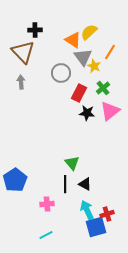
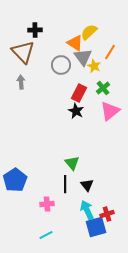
orange triangle: moved 2 px right, 3 px down
gray circle: moved 8 px up
black star: moved 11 px left, 2 px up; rotated 21 degrees clockwise
black triangle: moved 2 px right, 1 px down; rotated 24 degrees clockwise
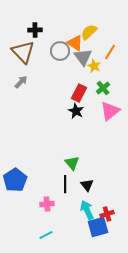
gray circle: moved 1 px left, 14 px up
gray arrow: rotated 48 degrees clockwise
blue square: moved 2 px right
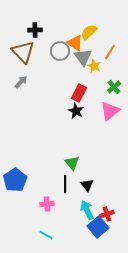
green cross: moved 11 px right, 1 px up
blue square: rotated 25 degrees counterclockwise
cyan line: rotated 56 degrees clockwise
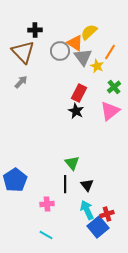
yellow star: moved 3 px right
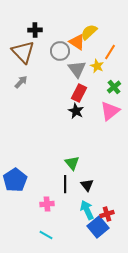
orange triangle: moved 2 px right, 1 px up
gray triangle: moved 6 px left, 12 px down
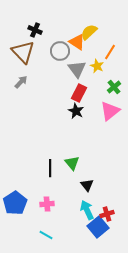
black cross: rotated 24 degrees clockwise
blue pentagon: moved 23 px down
black line: moved 15 px left, 16 px up
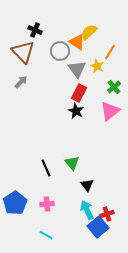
black line: moved 4 px left; rotated 24 degrees counterclockwise
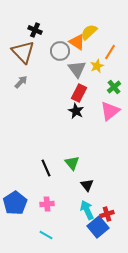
yellow star: rotated 24 degrees clockwise
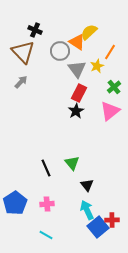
black star: rotated 14 degrees clockwise
red cross: moved 5 px right, 6 px down; rotated 16 degrees clockwise
